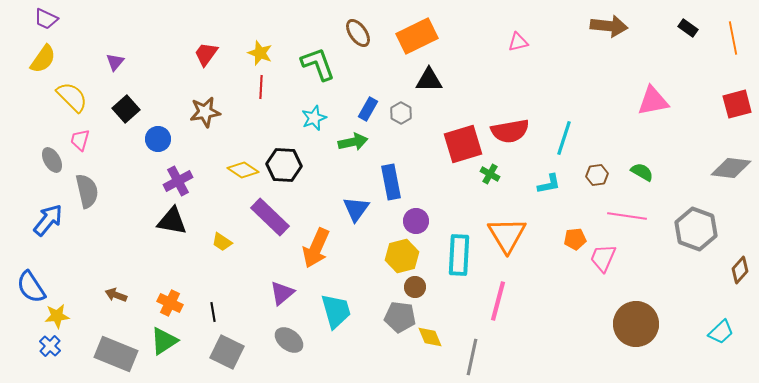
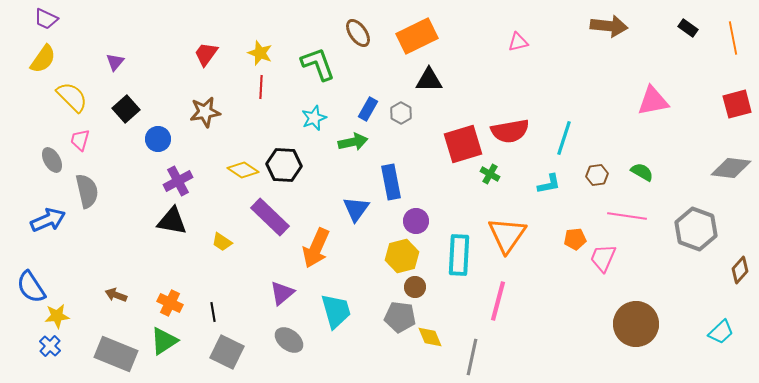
blue arrow at (48, 220): rotated 28 degrees clockwise
orange triangle at (507, 235): rotated 6 degrees clockwise
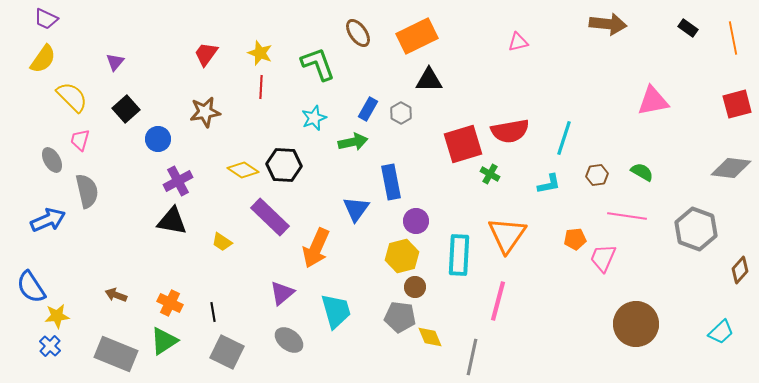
brown arrow at (609, 26): moved 1 px left, 2 px up
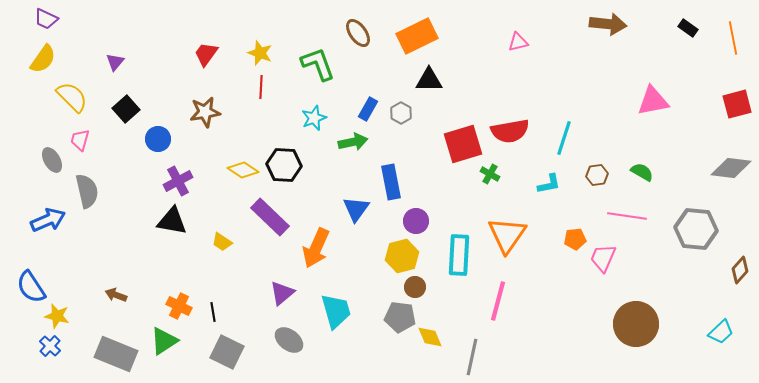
gray hexagon at (696, 229): rotated 15 degrees counterclockwise
orange cross at (170, 303): moved 9 px right, 3 px down
yellow star at (57, 316): rotated 20 degrees clockwise
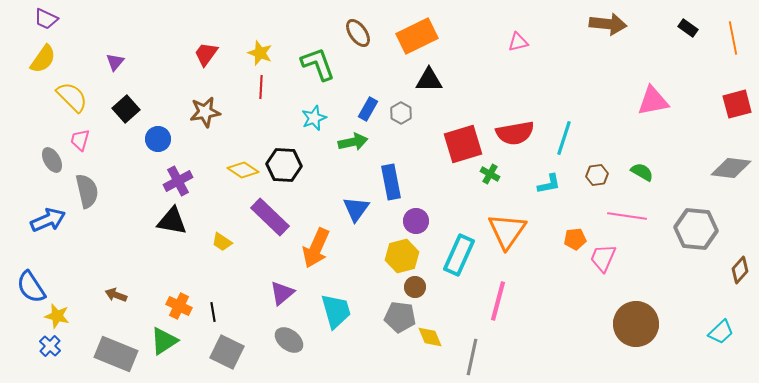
red semicircle at (510, 131): moved 5 px right, 2 px down
orange triangle at (507, 235): moved 4 px up
cyan rectangle at (459, 255): rotated 21 degrees clockwise
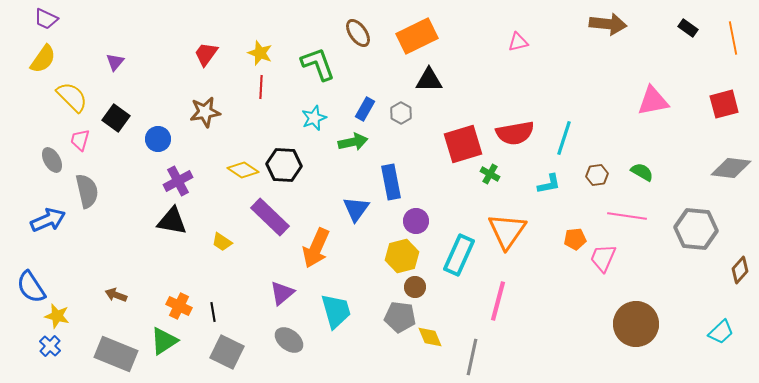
red square at (737, 104): moved 13 px left
black square at (126, 109): moved 10 px left, 9 px down; rotated 12 degrees counterclockwise
blue rectangle at (368, 109): moved 3 px left
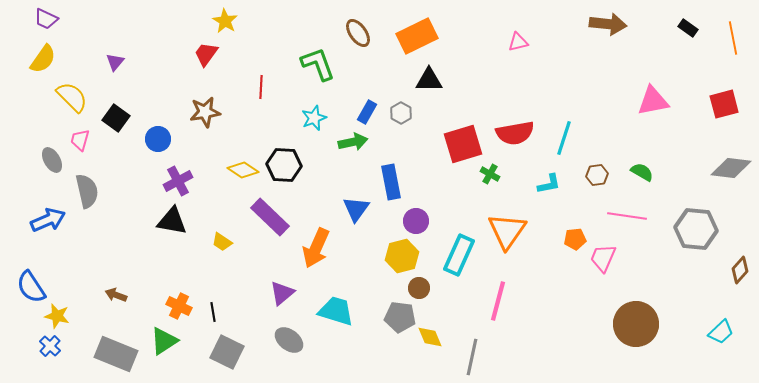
yellow star at (260, 53): moved 35 px left, 32 px up; rotated 10 degrees clockwise
blue rectangle at (365, 109): moved 2 px right, 3 px down
brown circle at (415, 287): moved 4 px right, 1 px down
cyan trapezoid at (336, 311): rotated 57 degrees counterclockwise
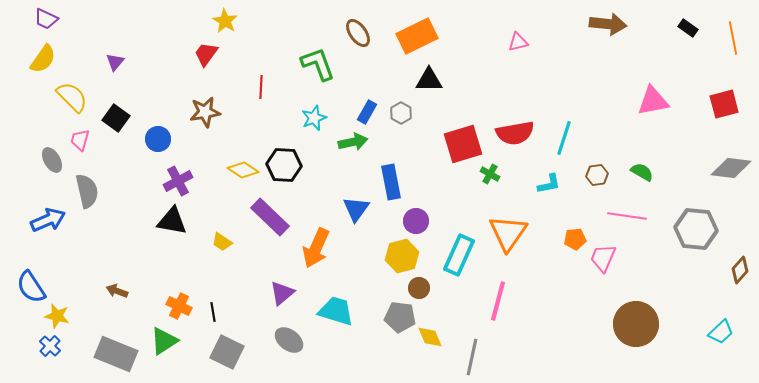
orange triangle at (507, 231): moved 1 px right, 2 px down
brown arrow at (116, 295): moved 1 px right, 4 px up
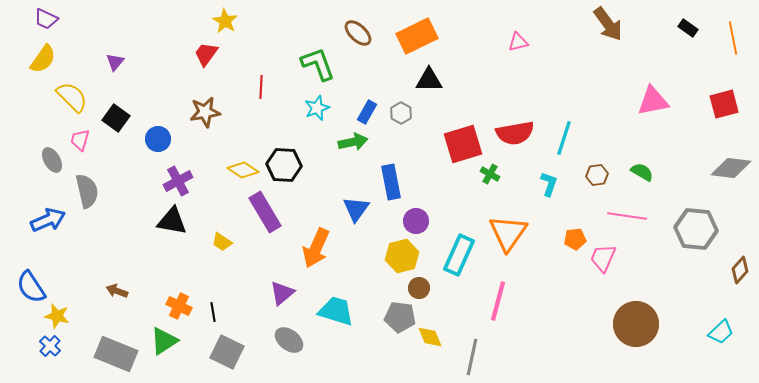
brown arrow at (608, 24): rotated 48 degrees clockwise
brown ellipse at (358, 33): rotated 12 degrees counterclockwise
cyan star at (314, 118): moved 3 px right, 10 px up
cyan L-shape at (549, 184): rotated 60 degrees counterclockwise
purple rectangle at (270, 217): moved 5 px left, 5 px up; rotated 15 degrees clockwise
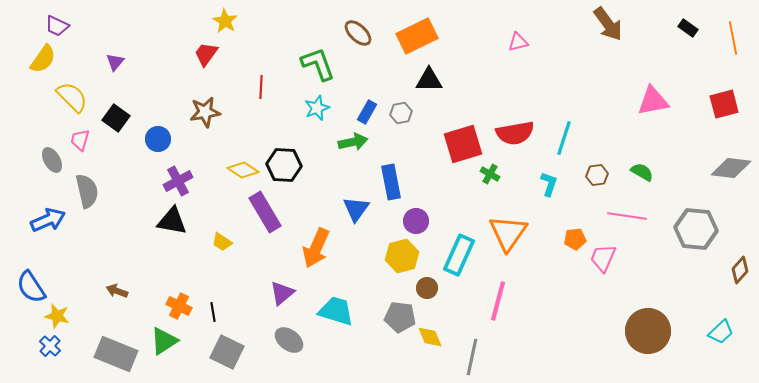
purple trapezoid at (46, 19): moved 11 px right, 7 px down
gray hexagon at (401, 113): rotated 20 degrees clockwise
brown circle at (419, 288): moved 8 px right
brown circle at (636, 324): moved 12 px right, 7 px down
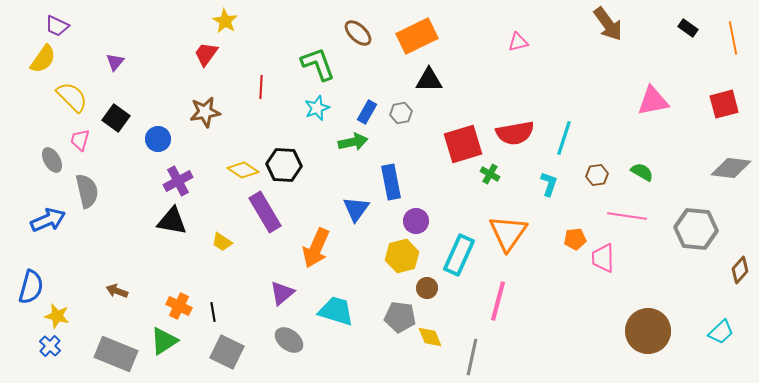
pink trapezoid at (603, 258): rotated 24 degrees counterclockwise
blue semicircle at (31, 287): rotated 132 degrees counterclockwise
